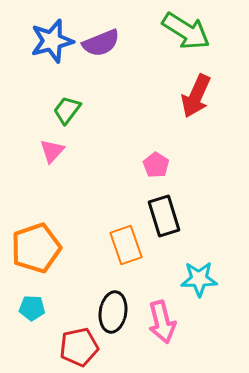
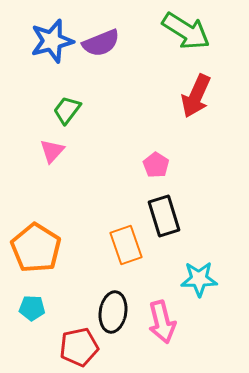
orange pentagon: rotated 21 degrees counterclockwise
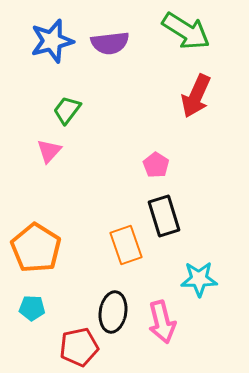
purple semicircle: moved 9 px right; rotated 15 degrees clockwise
pink triangle: moved 3 px left
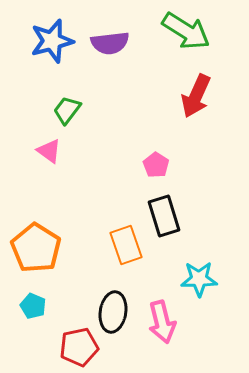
pink triangle: rotated 36 degrees counterclockwise
cyan pentagon: moved 1 px right, 2 px up; rotated 20 degrees clockwise
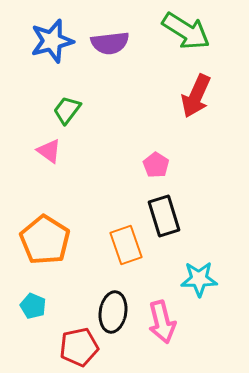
orange pentagon: moved 9 px right, 8 px up
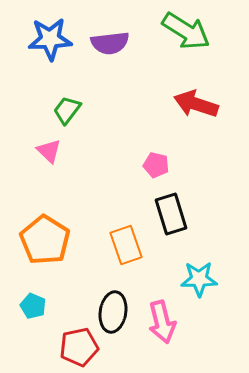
blue star: moved 2 px left, 2 px up; rotated 12 degrees clockwise
red arrow: moved 8 px down; rotated 84 degrees clockwise
pink triangle: rotated 8 degrees clockwise
pink pentagon: rotated 20 degrees counterclockwise
black rectangle: moved 7 px right, 2 px up
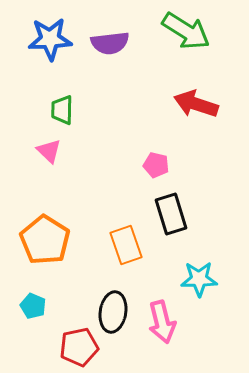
green trapezoid: moved 5 px left; rotated 36 degrees counterclockwise
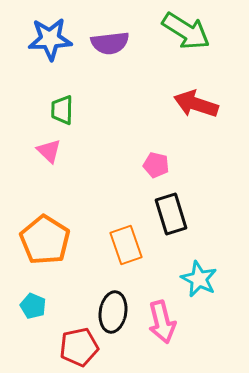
cyan star: rotated 27 degrees clockwise
